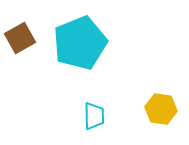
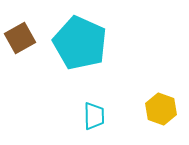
cyan pentagon: rotated 26 degrees counterclockwise
yellow hexagon: rotated 12 degrees clockwise
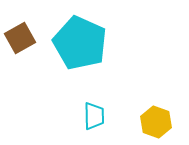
yellow hexagon: moved 5 px left, 13 px down
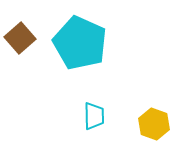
brown square: rotated 12 degrees counterclockwise
yellow hexagon: moved 2 px left, 2 px down
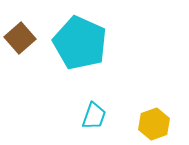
cyan trapezoid: rotated 20 degrees clockwise
yellow hexagon: rotated 20 degrees clockwise
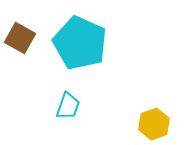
brown square: rotated 20 degrees counterclockwise
cyan trapezoid: moved 26 px left, 10 px up
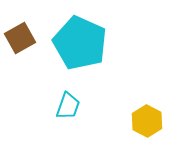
brown square: rotated 32 degrees clockwise
yellow hexagon: moved 7 px left, 3 px up; rotated 12 degrees counterclockwise
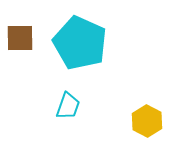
brown square: rotated 28 degrees clockwise
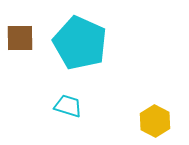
cyan trapezoid: rotated 92 degrees counterclockwise
yellow hexagon: moved 8 px right
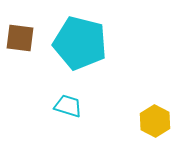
brown square: rotated 8 degrees clockwise
cyan pentagon: rotated 10 degrees counterclockwise
